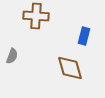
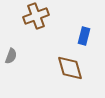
brown cross: rotated 25 degrees counterclockwise
gray semicircle: moved 1 px left
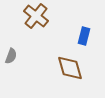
brown cross: rotated 30 degrees counterclockwise
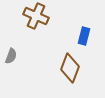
brown cross: rotated 15 degrees counterclockwise
brown diamond: rotated 36 degrees clockwise
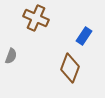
brown cross: moved 2 px down
blue rectangle: rotated 18 degrees clockwise
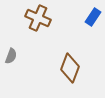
brown cross: moved 2 px right
blue rectangle: moved 9 px right, 19 px up
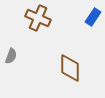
brown diamond: rotated 20 degrees counterclockwise
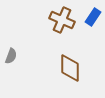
brown cross: moved 24 px right, 2 px down
